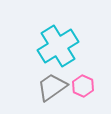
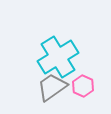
cyan cross: moved 11 px down
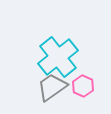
cyan cross: rotated 6 degrees counterclockwise
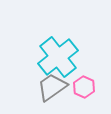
pink hexagon: moved 1 px right, 1 px down
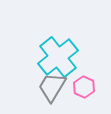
gray trapezoid: rotated 24 degrees counterclockwise
